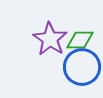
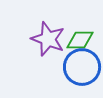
purple star: moved 2 px left; rotated 12 degrees counterclockwise
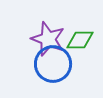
blue circle: moved 29 px left, 3 px up
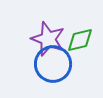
green diamond: rotated 12 degrees counterclockwise
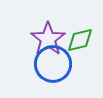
purple star: rotated 16 degrees clockwise
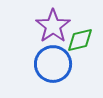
purple star: moved 5 px right, 13 px up
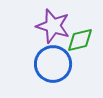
purple star: rotated 20 degrees counterclockwise
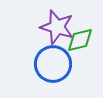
purple star: moved 4 px right, 1 px down
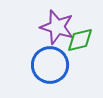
blue circle: moved 3 px left, 1 px down
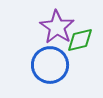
purple star: rotated 16 degrees clockwise
